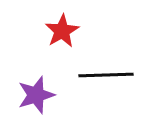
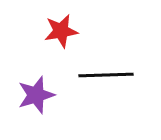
red star: moved 1 px left; rotated 20 degrees clockwise
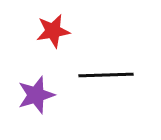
red star: moved 8 px left
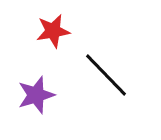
black line: rotated 48 degrees clockwise
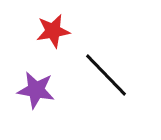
purple star: moved 5 px up; rotated 27 degrees clockwise
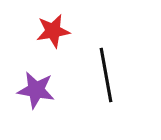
black line: rotated 34 degrees clockwise
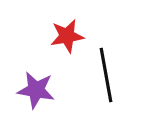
red star: moved 14 px right, 5 px down
